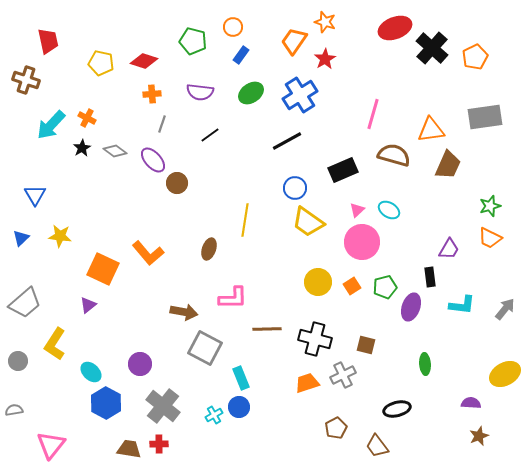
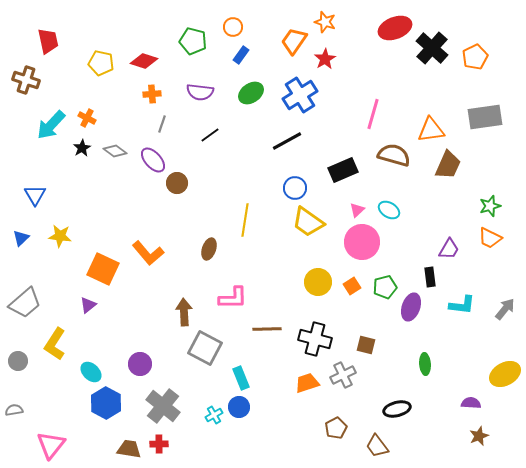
brown arrow at (184, 312): rotated 104 degrees counterclockwise
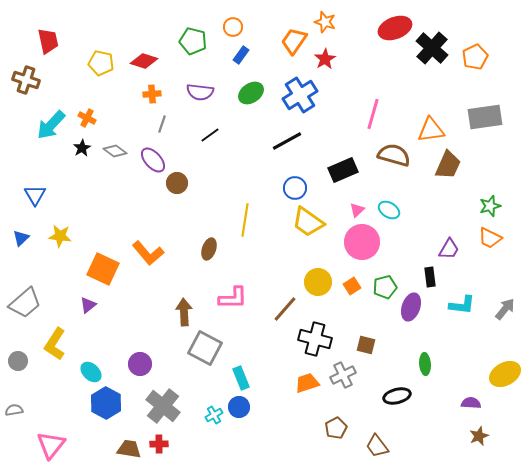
brown line at (267, 329): moved 18 px right, 20 px up; rotated 48 degrees counterclockwise
black ellipse at (397, 409): moved 13 px up
